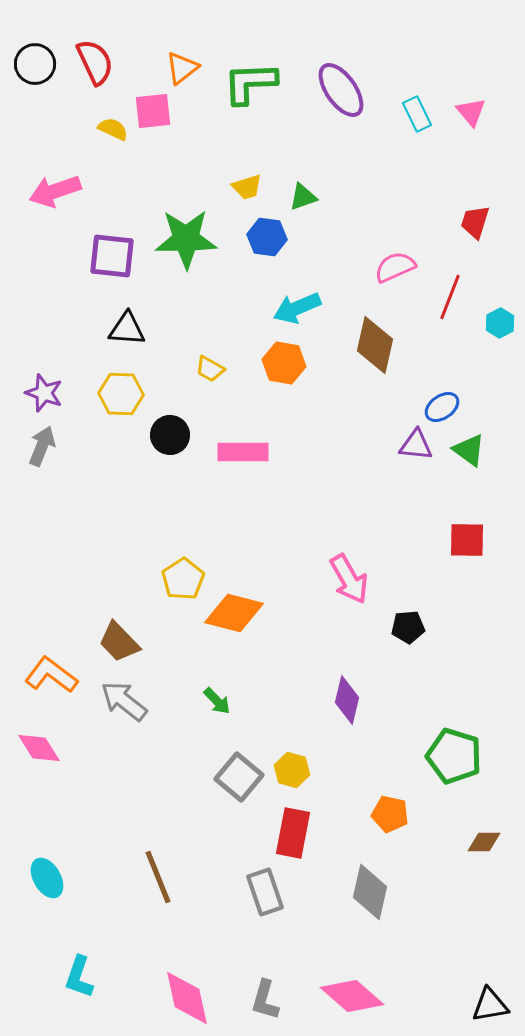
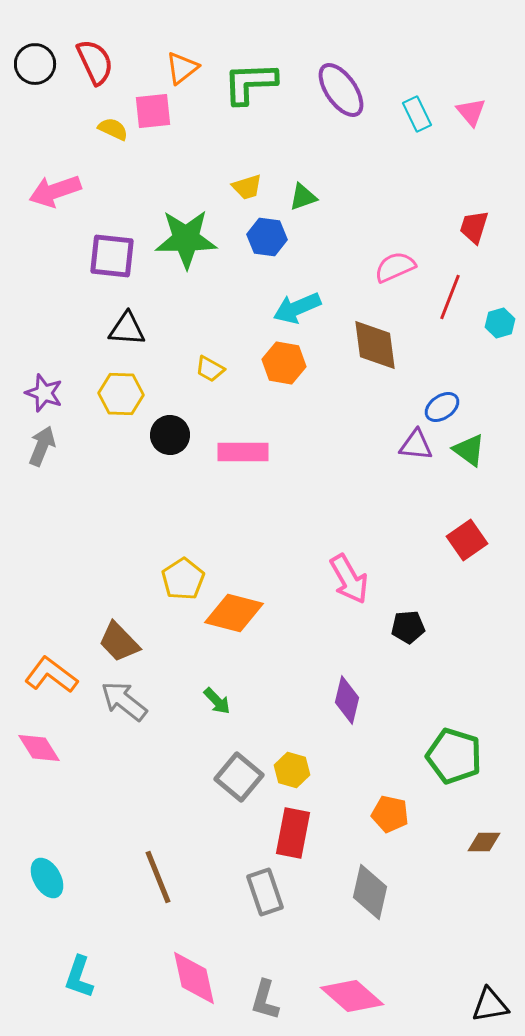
red trapezoid at (475, 222): moved 1 px left, 5 px down
cyan hexagon at (500, 323): rotated 12 degrees clockwise
brown diamond at (375, 345): rotated 20 degrees counterclockwise
red square at (467, 540): rotated 36 degrees counterclockwise
pink diamond at (187, 998): moved 7 px right, 20 px up
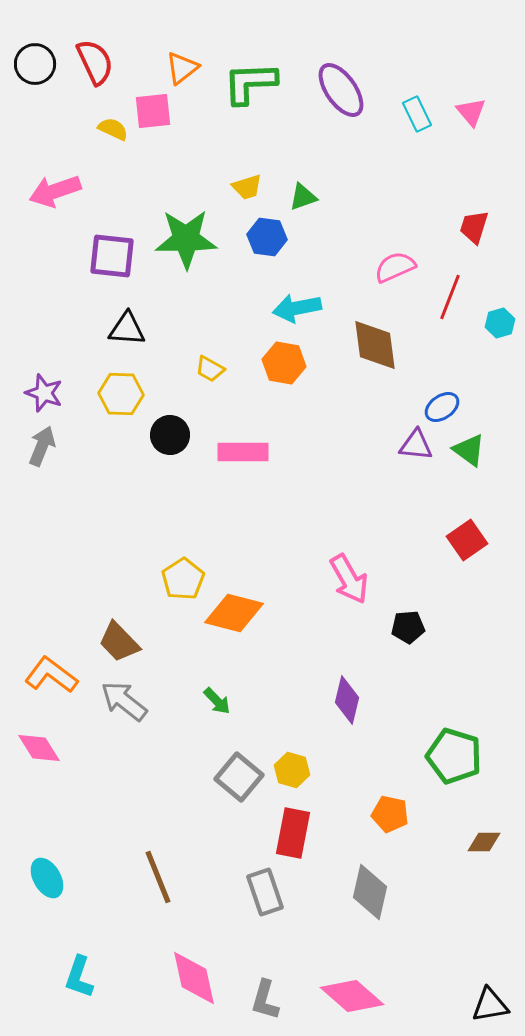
cyan arrow at (297, 308): rotated 12 degrees clockwise
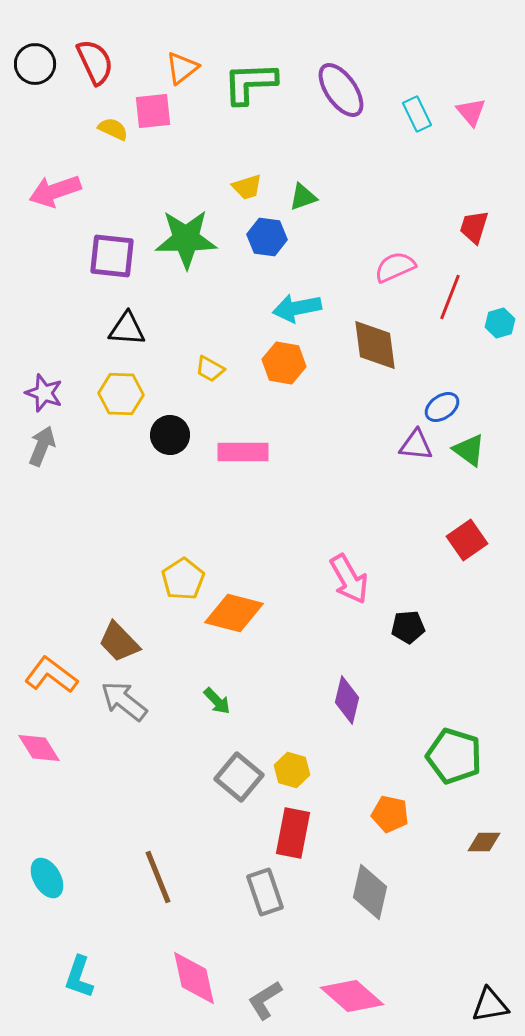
gray L-shape at (265, 1000): rotated 42 degrees clockwise
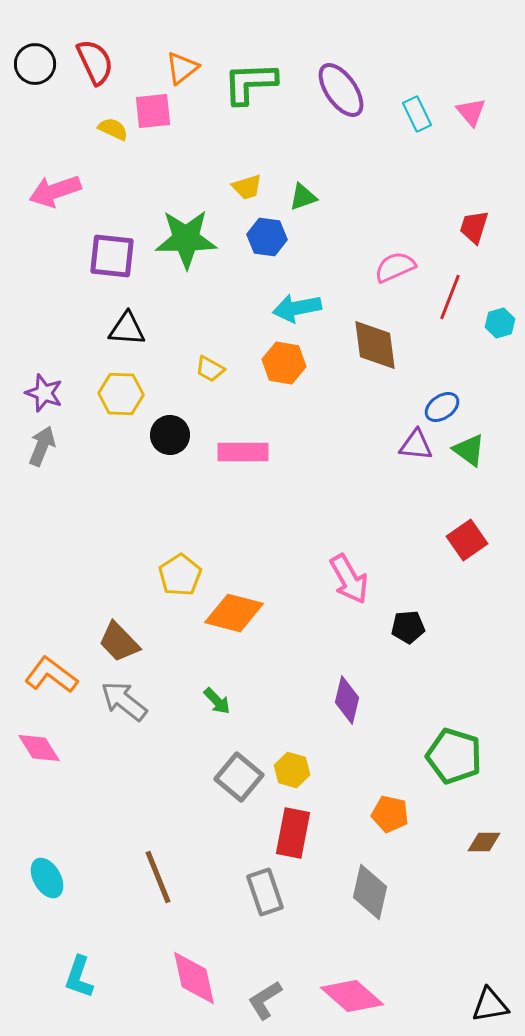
yellow pentagon at (183, 579): moved 3 px left, 4 px up
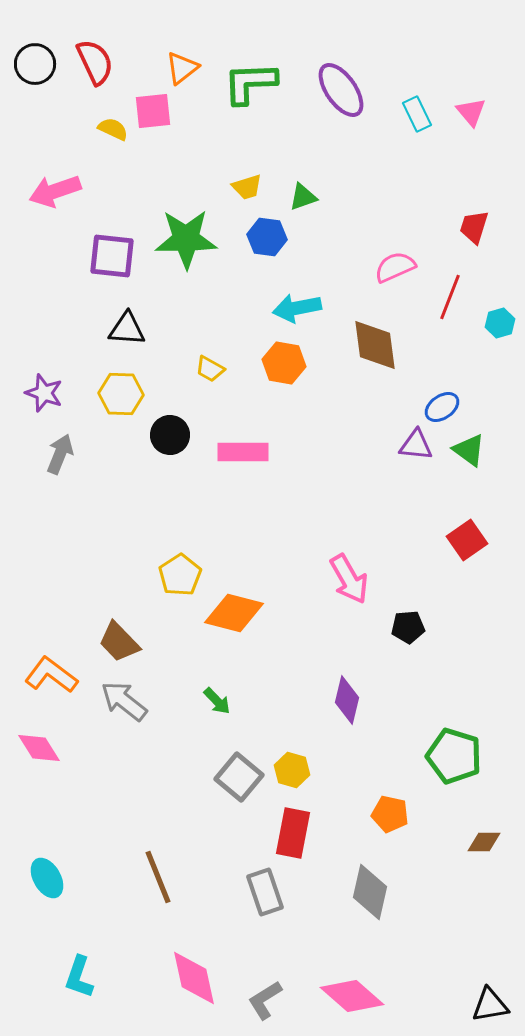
gray arrow at (42, 446): moved 18 px right, 8 px down
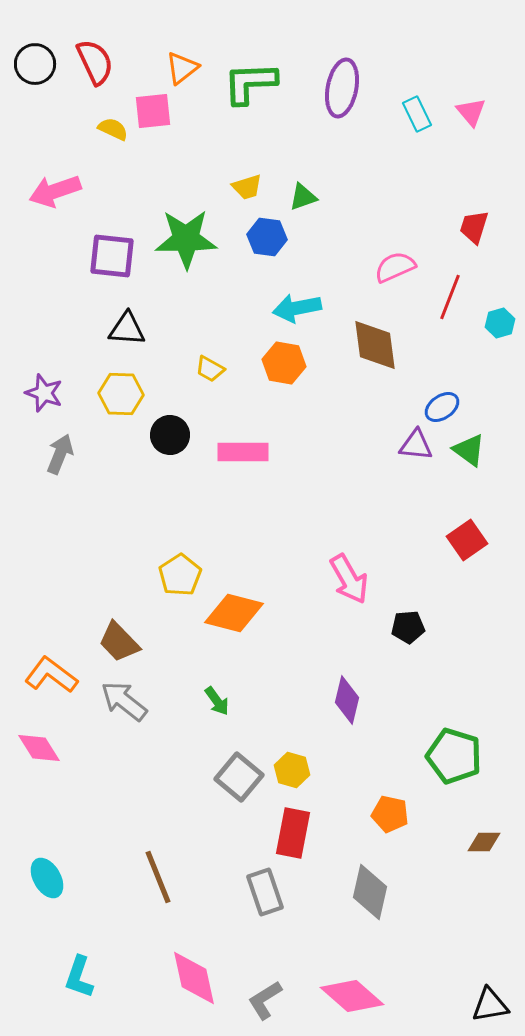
purple ellipse at (341, 90): moved 1 px right, 2 px up; rotated 46 degrees clockwise
green arrow at (217, 701): rotated 8 degrees clockwise
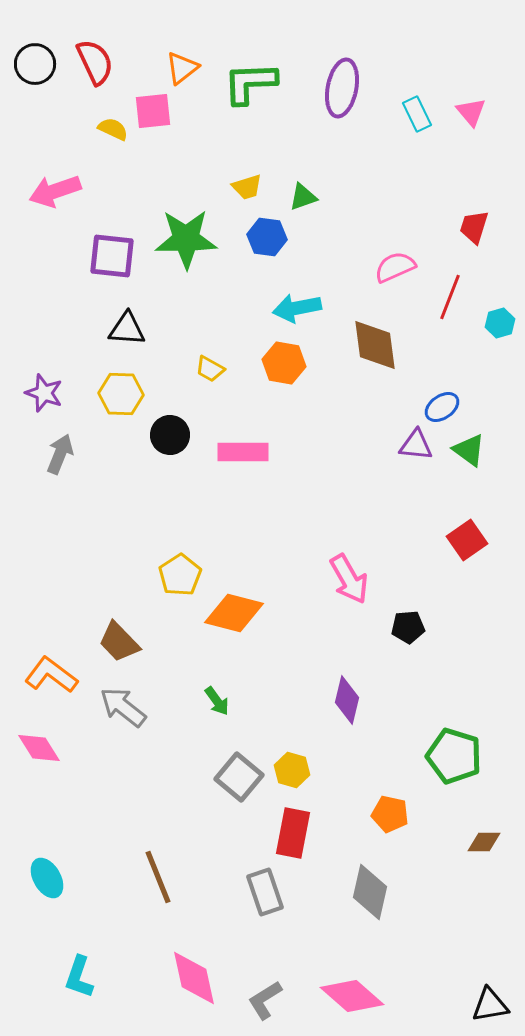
gray arrow at (124, 701): moved 1 px left, 6 px down
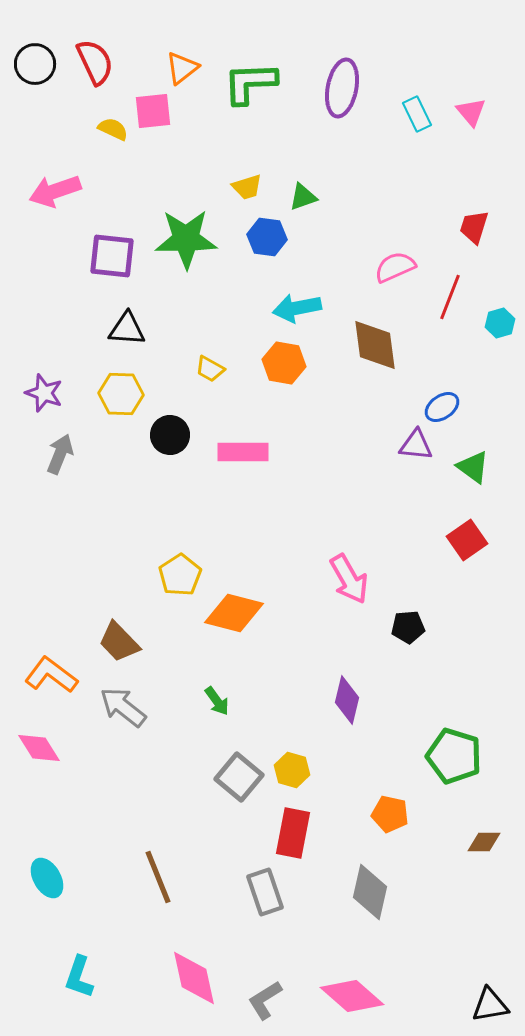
green triangle at (469, 450): moved 4 px right, 17 px down
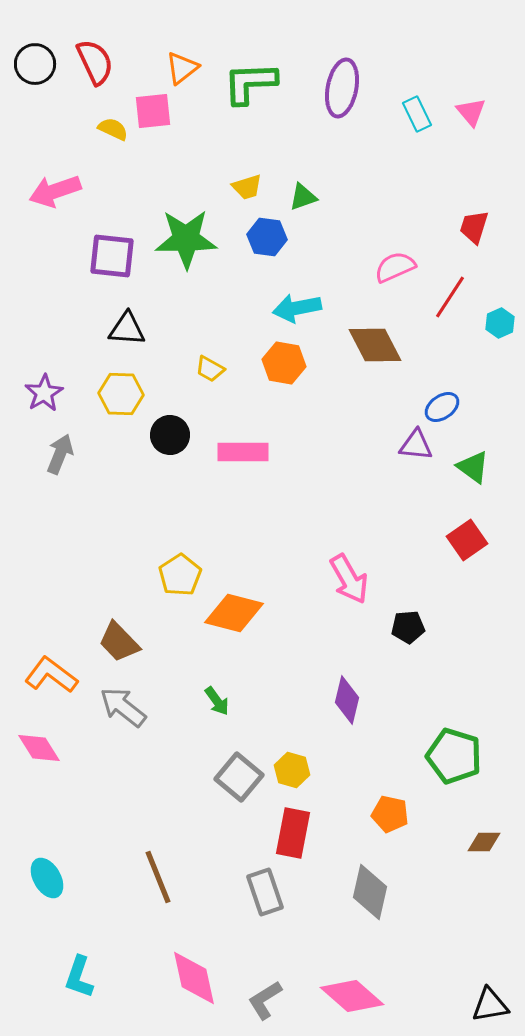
red line at (450, 297): rotated 12 degrees clockwise
cyan hexagon at (500, 323): rotated 8 degrees counterclockwise
brown diamond at (375, 345): rotated 20 degrees counterclockwise
purple star at (44, 393): rotated 21 degrees clockwise
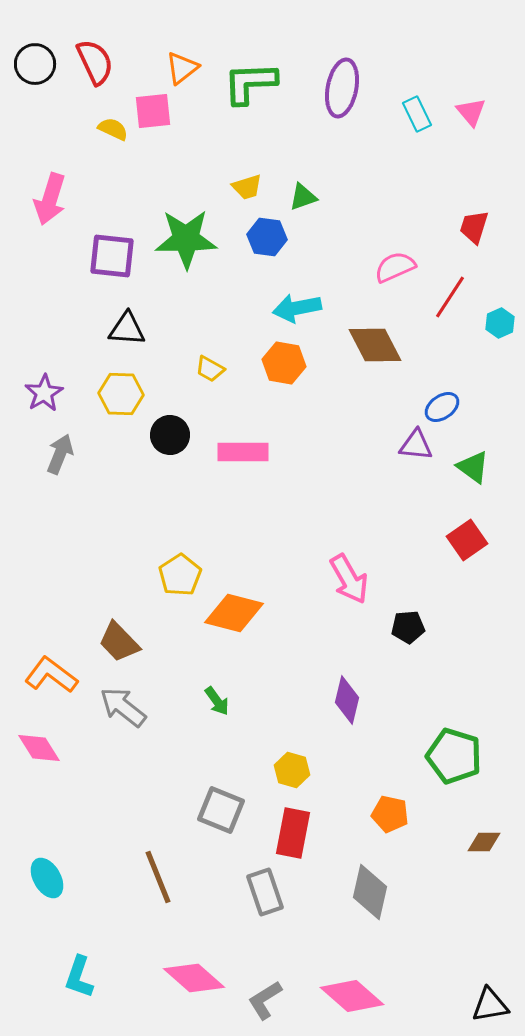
pink arrow at (55, 191): moved 5 px left, 8 px down; rotated 54 degrees counterclockwise
gray square at (239, 777): moved 18 px left, 33 px down; rotated 18 degrees counterclockwise
pink diamond at (194, 978): rotated 36 degrees counterclockwise
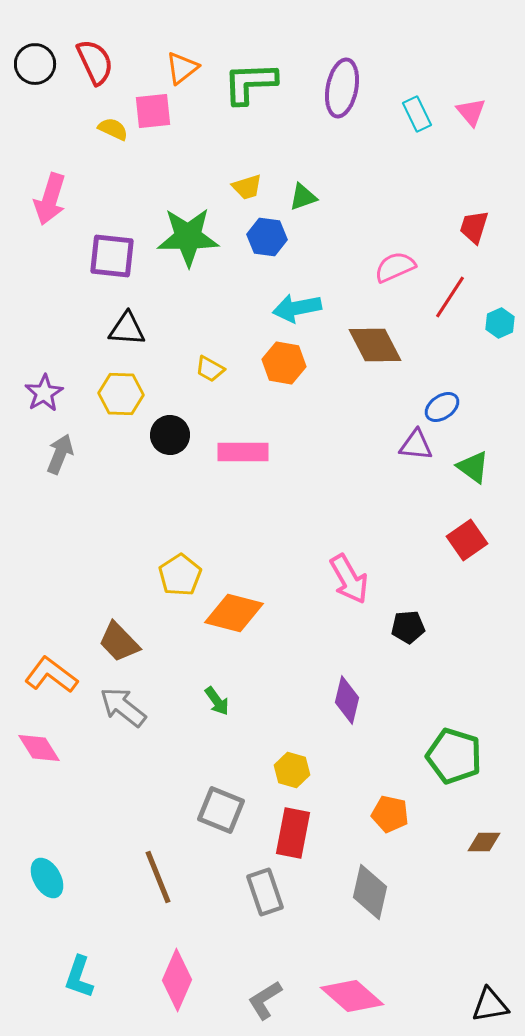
green star at (186, 239): moved 2 px right, 2 px up
pink diamond at (194, 978): moved 17 px left, 2 px down; rotated 72 degrees clockwise
